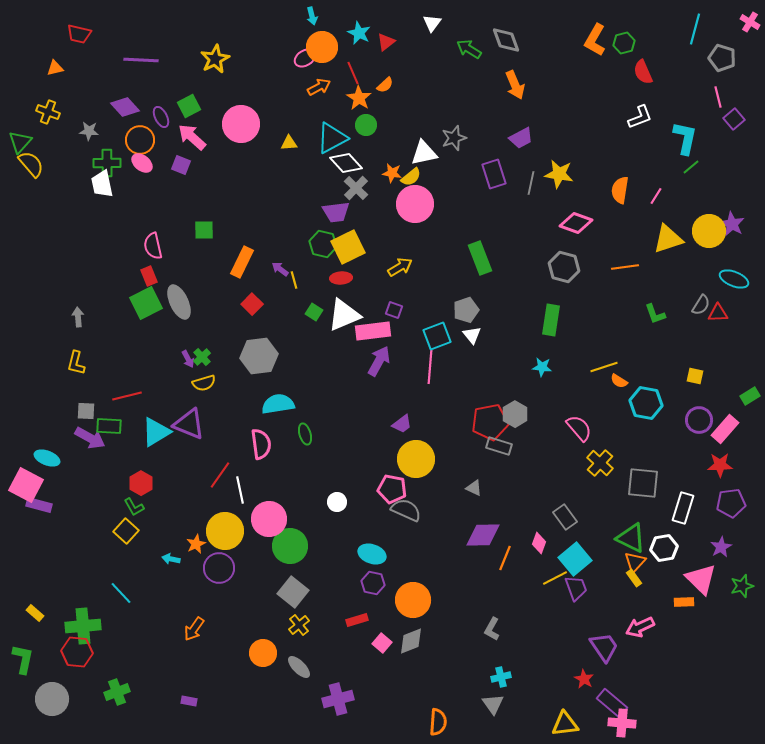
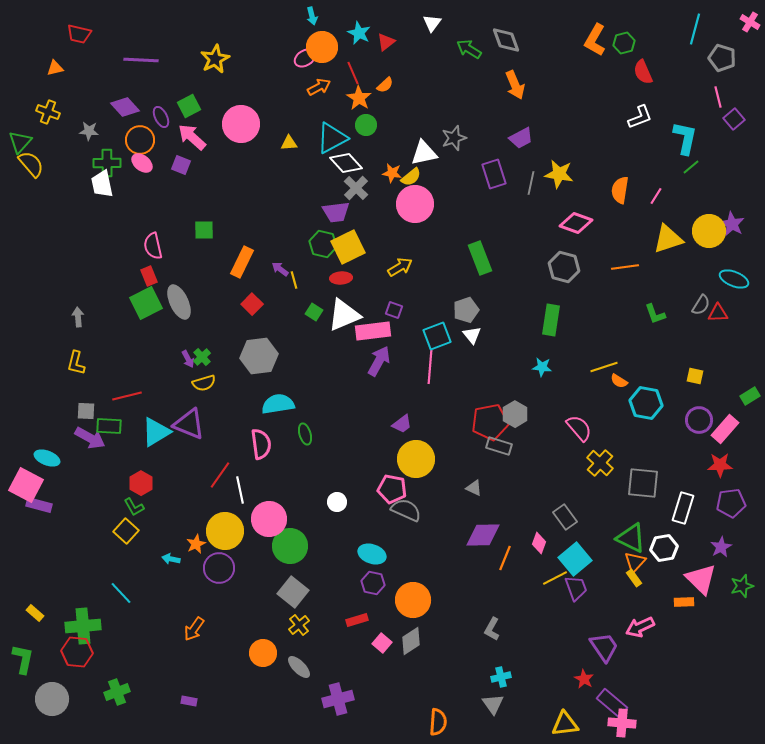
gray diamond at (411, 641): rotated 12 degrees counterclockwise
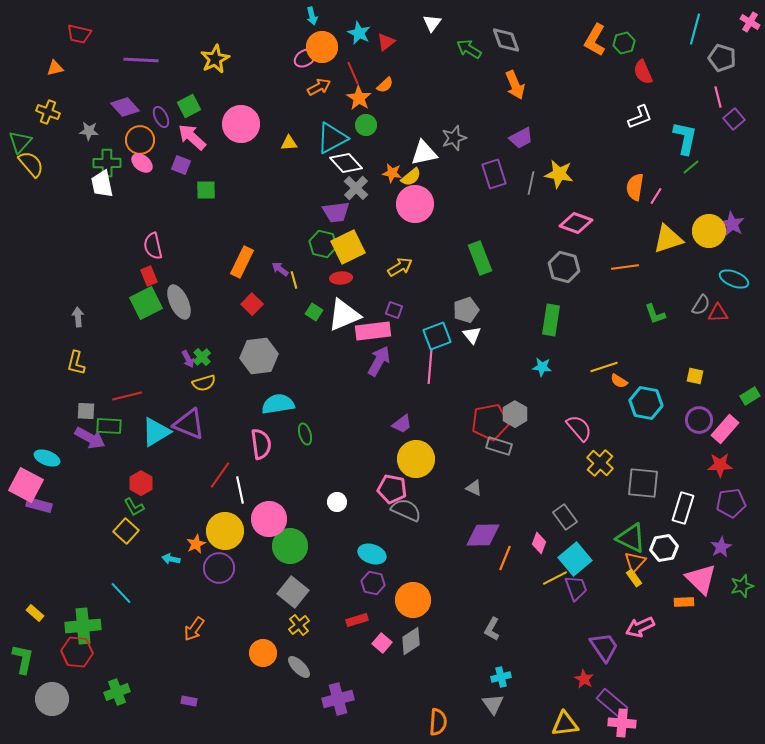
orange semicircle at (620, 190): moved 15 px right, 3 px up
green square at (204, 230): moved 2 px right, 40 px up
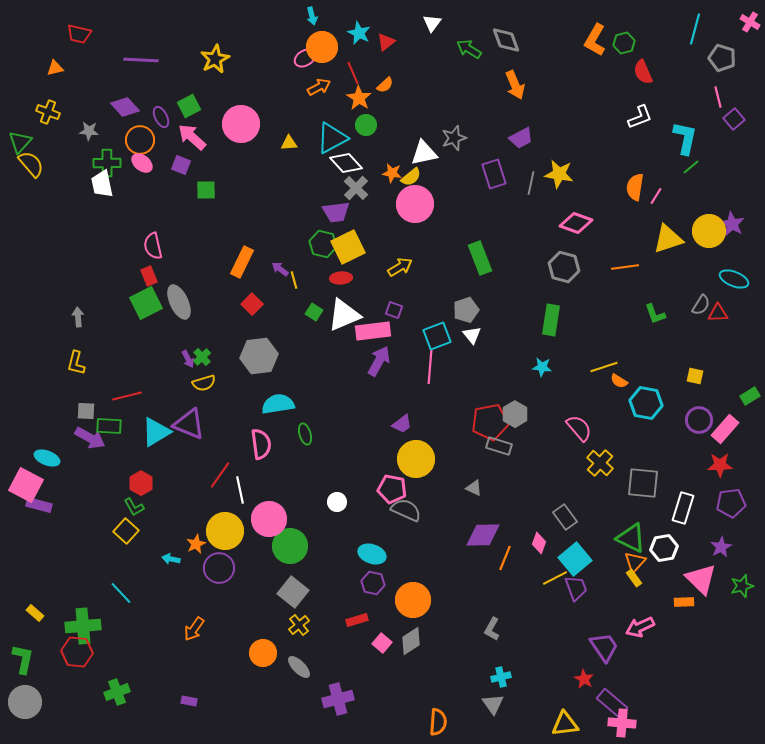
gray circle at (52, 699): moved 27 px left, 3 px down
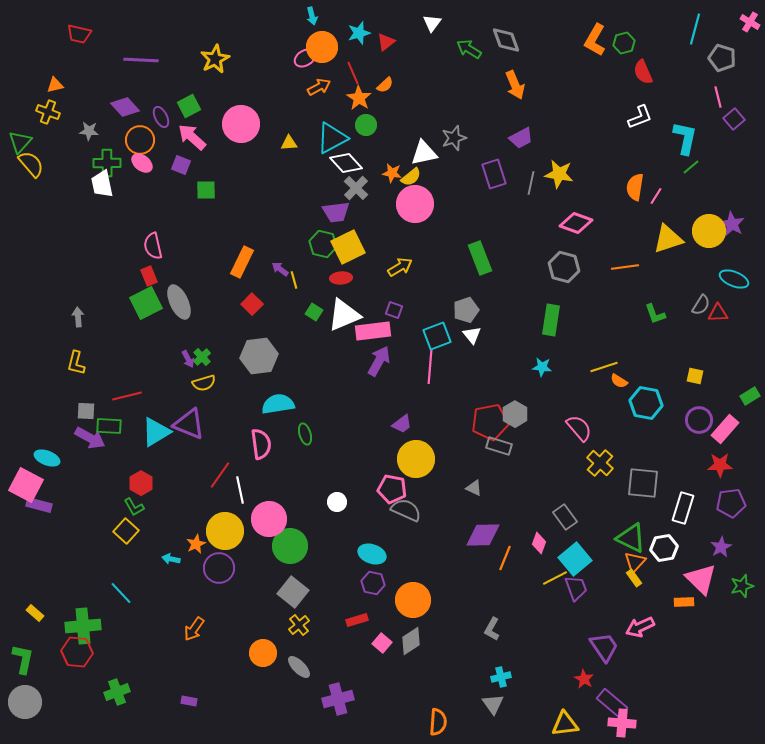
cyan star at (359, 33): rotated 30 degrees clockwise
orange triangle at (55, 68): moved 17 px down
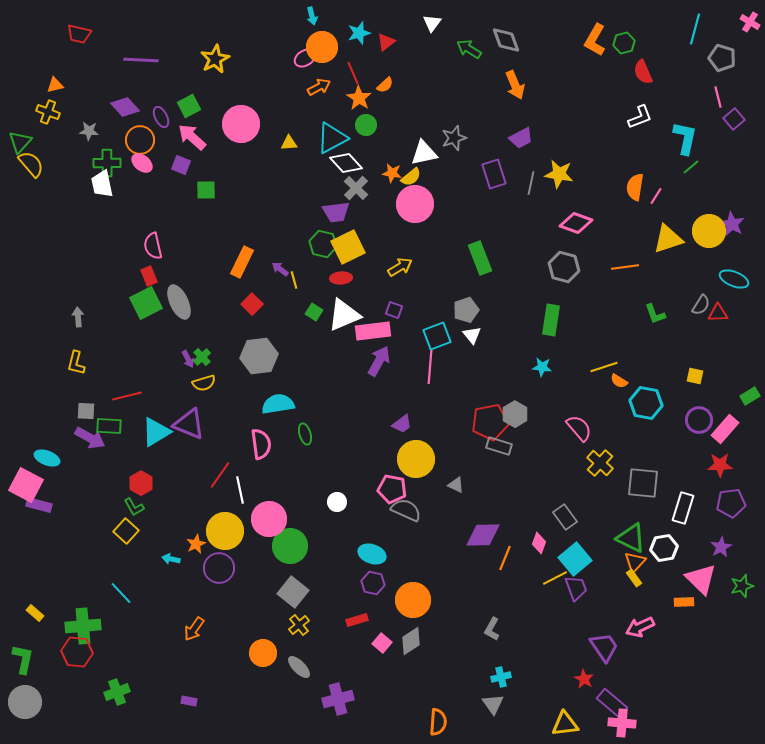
gray triangle at (474, 488): moved 18 px left, 3 px up
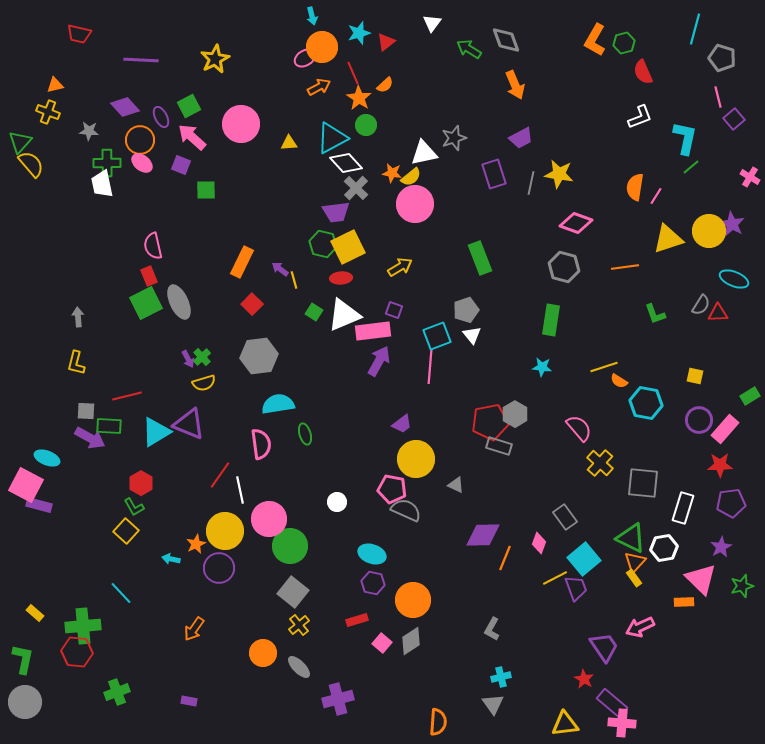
pink cross at (750, 22): moved 155 px down
cyan square at (575, 559): moved 9 px right
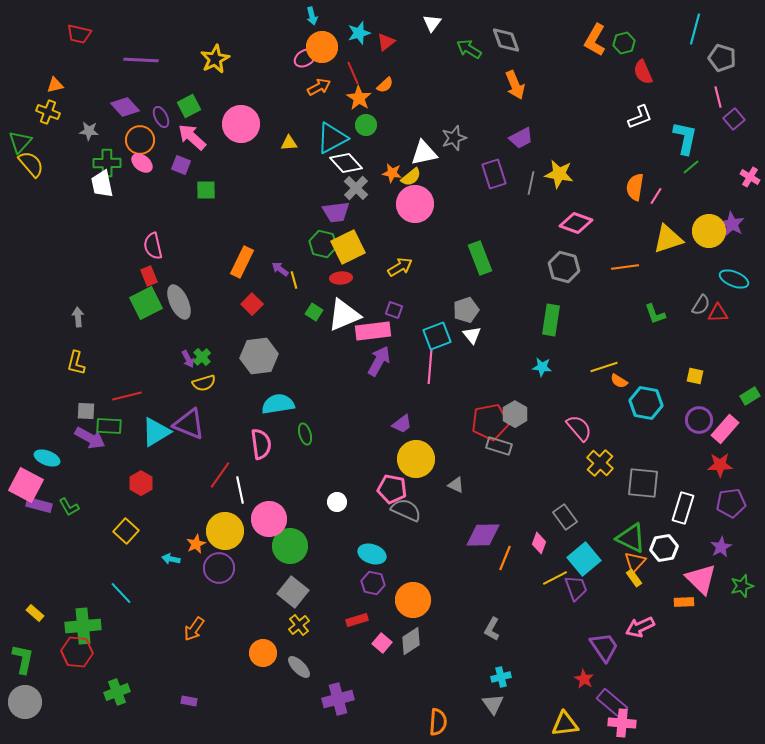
green L-shape at (134, 507): moved 65 px left
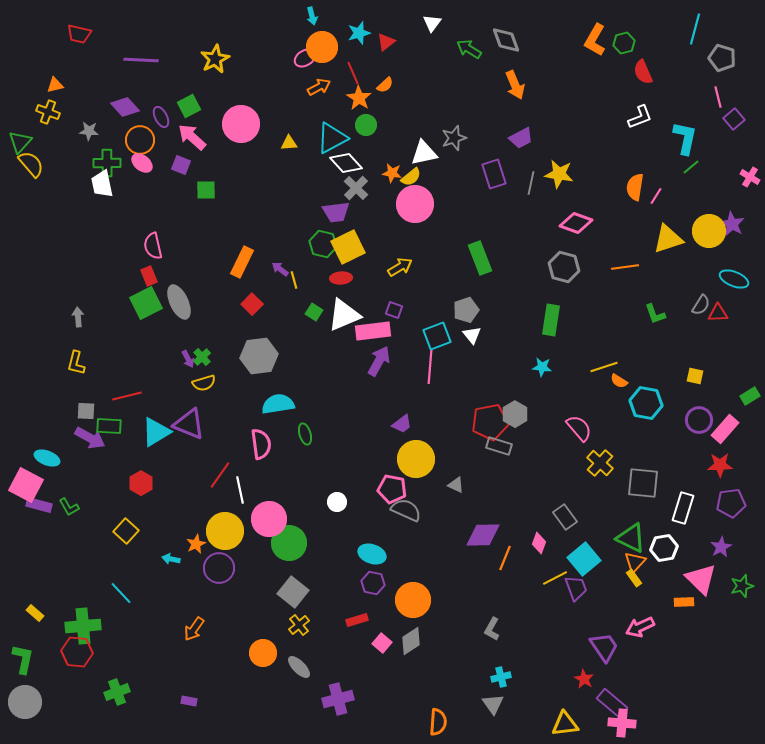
green circle at (290, 546): moved 1 px left, 3 px up
